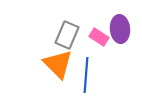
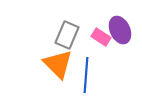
purple ellipse: moved 1 px down; rotated 20 degrees counterclockwise
pink rectangle: moved 2 px right
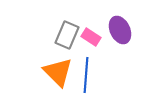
pink rectangle: moved 10 px left
orange triangle: moved 8 px down
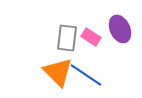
purple ellipse: moved 1 px up
gray rectangle: moved 3 px down; rotated 16 degrees counterclockwise
blue line: rotated 60 degrees counterclockwise
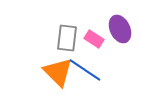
pink rectangle: moved 3 px right, 2 px down
blue line: moved 1 px left, 5 px up
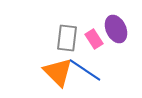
purple ellipse: moved 4 px left
pink rectangle: rotated 24 degrees clockwise
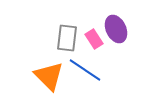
orange triangle: moved 9 px left, 4 px down
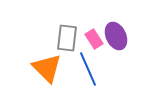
purple ellipse: moved 7 px down
blue line: moved 3 px right, 1 px up; rotated 32 degrees clockwise
orange triangle: moved 2 px left, 8 px up
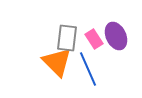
orange triangle: moved 10 px right, 6 px up
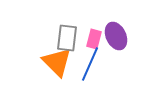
pink rectangle: rotated 48 degrees clockwise
blue line: moved 2 px right, 5 px up; rotated 48 degrees clockwise
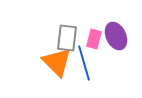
blue line: moved 6 px left, 1 px up; rotated 40 degrees counterclockwise
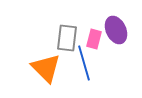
purple ellipse: moved 6 px up
orange triangle: moved 11 px left, 6 px down
